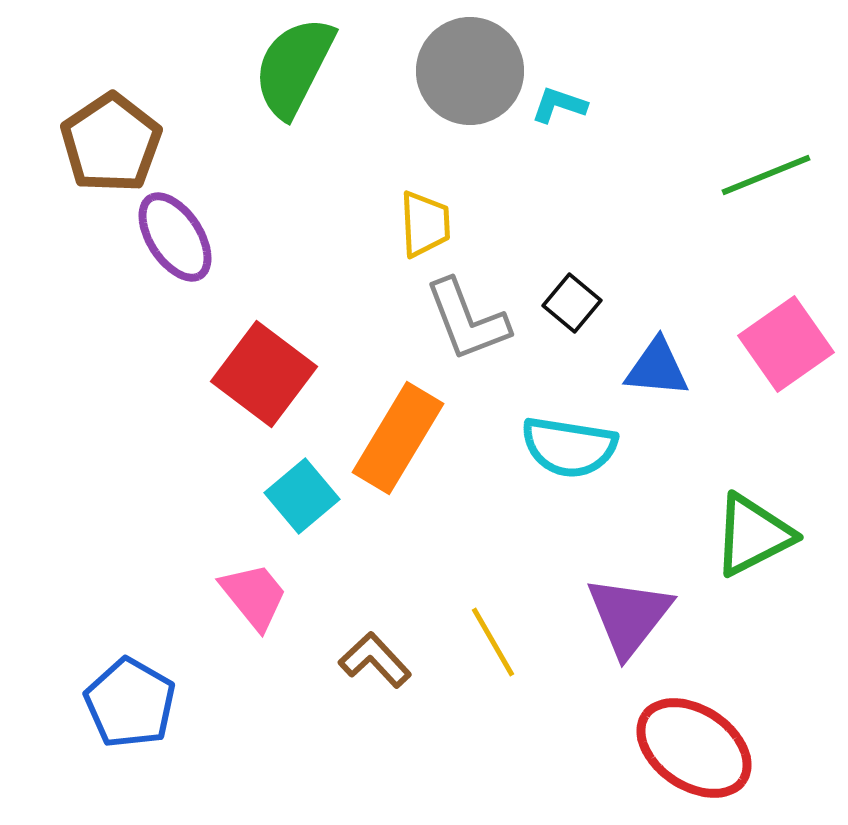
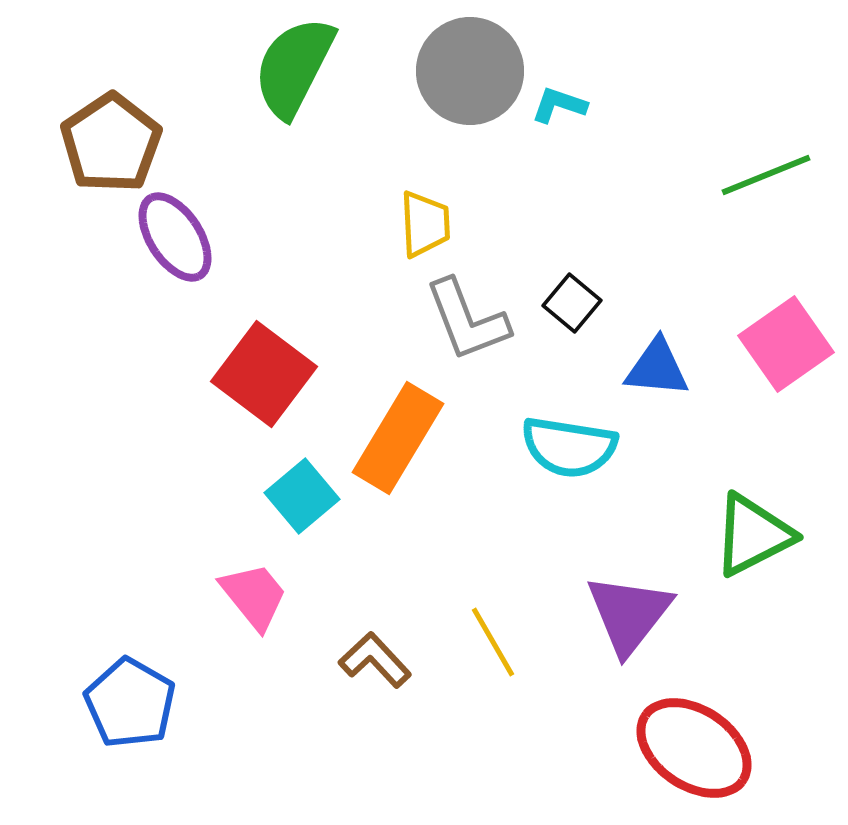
purple triangle: moved 2 px up
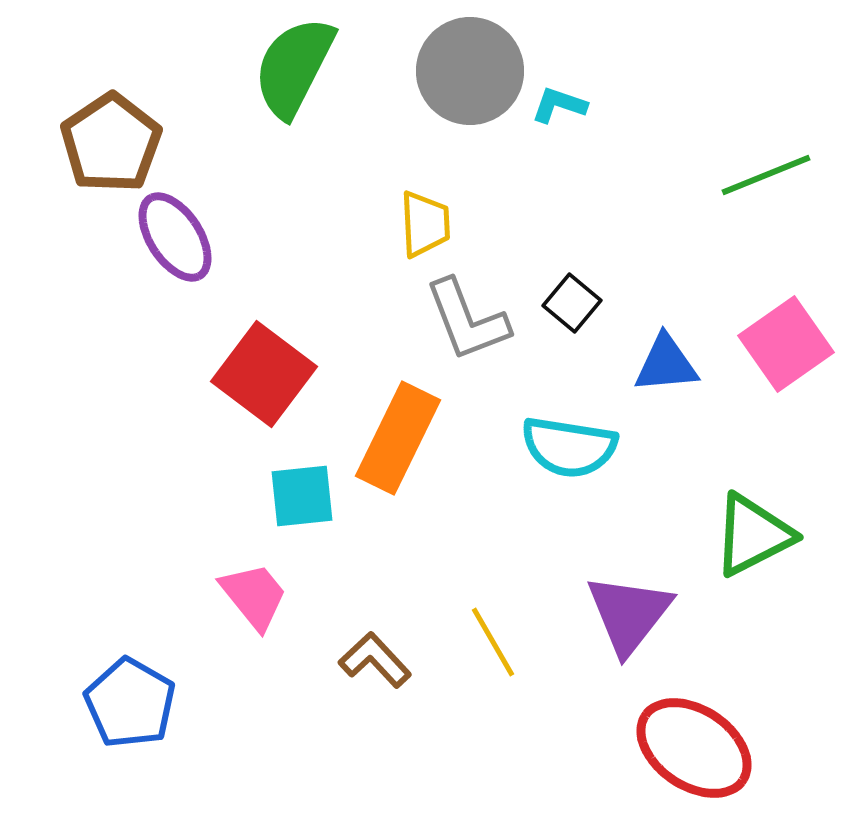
blue triangle: moved 9 px right, 4 px up; rotated 10 degrees counterclockwise
orange rectangle: rotated 5 degrees counterclockwise
cyan square: rotated 34 degrees clockwise
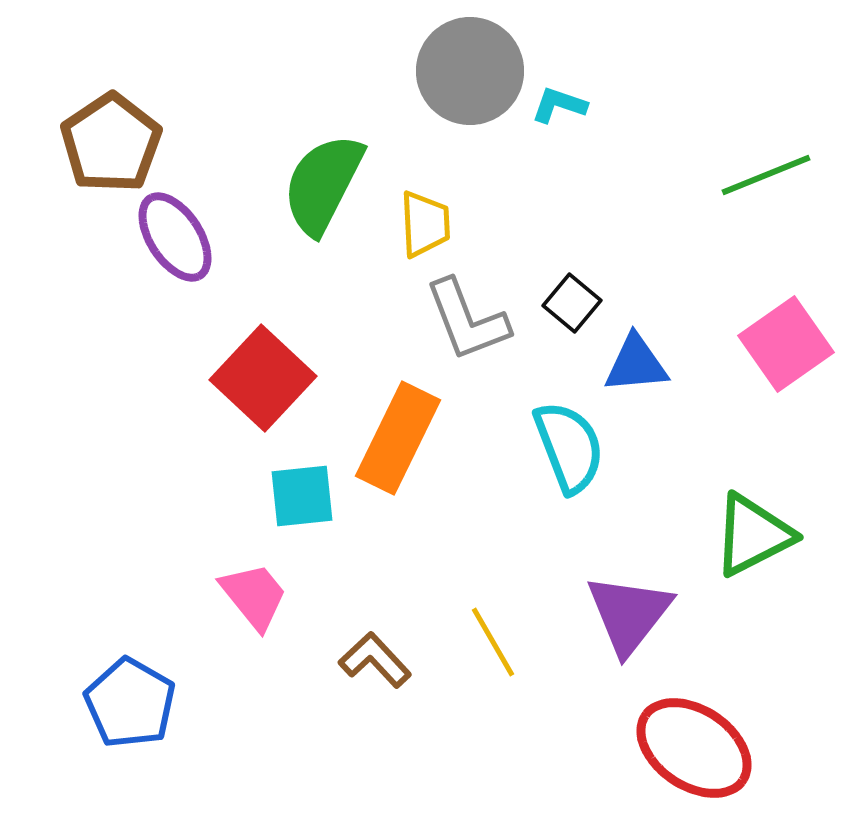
green semicircle: moved 29 px right, 117 px down
blue triangle: moved 30 px left
red square: moved 1 px left, 4 px down; rotated 6 degrees clockwise
cyan semicircle: rotated 120 degrees counterclockwise
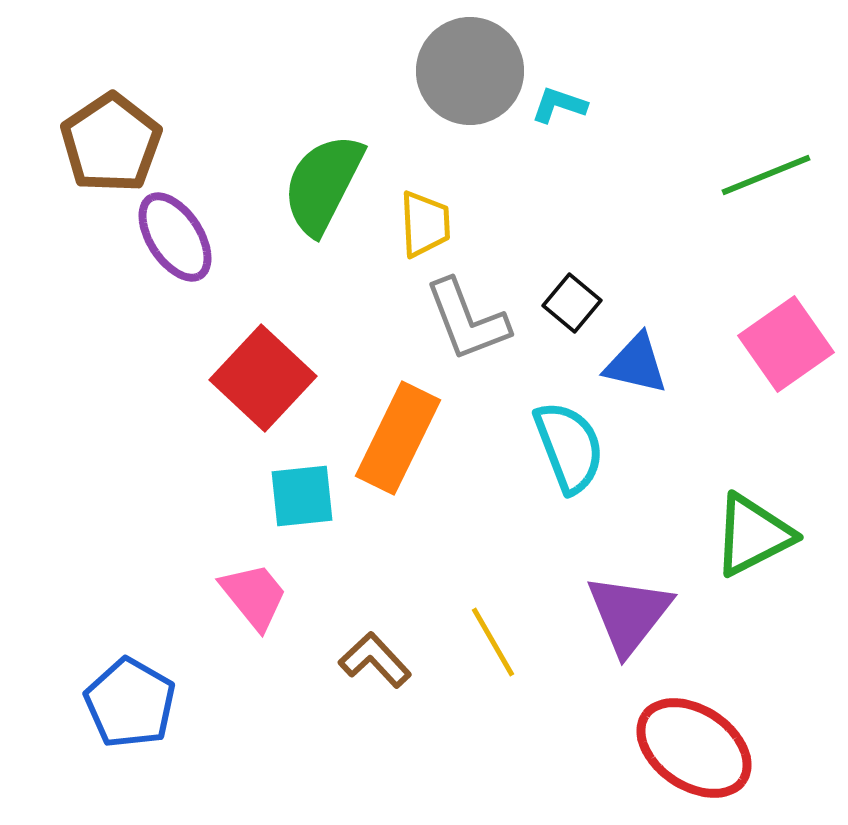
blue triangle: rotated 18 degrees clockwise
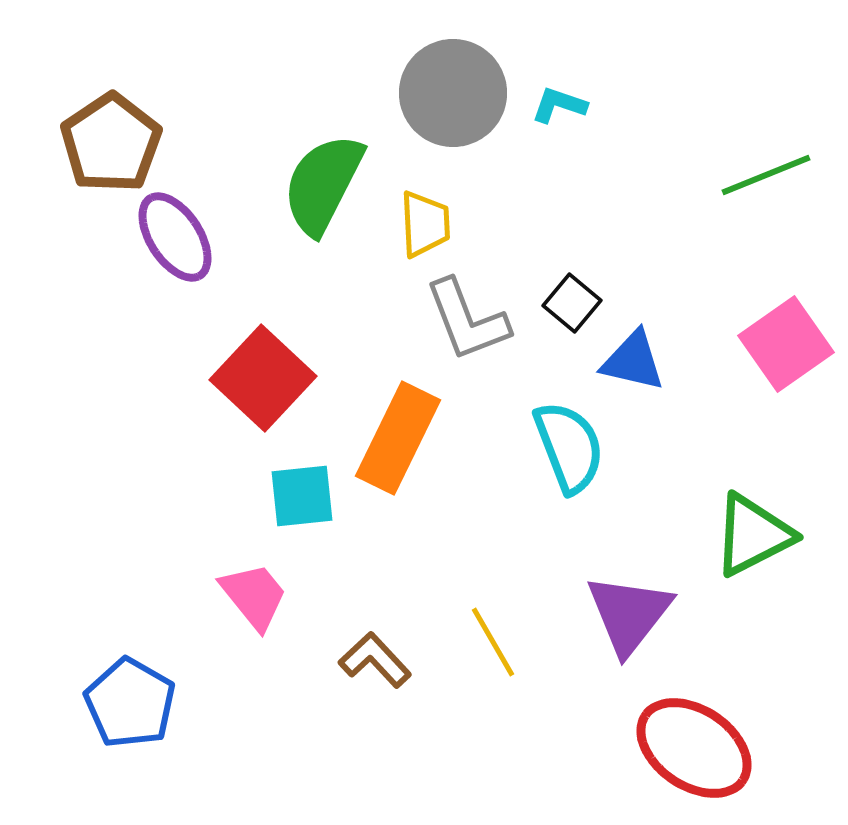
gray circle: moved 17 px left, 22 px down
blue triangle: moved 3 px left, 3 px up
